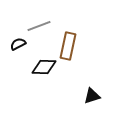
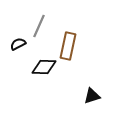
gray line: rotated 45 degrees counterclockwise
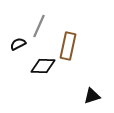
black diamond: moved 1 px left, 1 px up
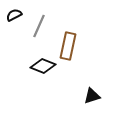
black semicircle: moved 4 px left, 29 px up
black diamond: rotated 20 degrees clockwise
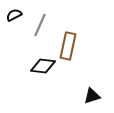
gray line: moved 1 px right, 1 px up
black diamond: rotated 15 degrees counterclockwise
